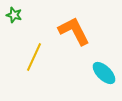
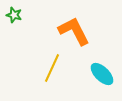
yellow line: moved 18 px right, 11 px down
cyan ellipse: moved 2 px left, 1 px down
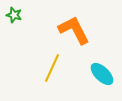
orange L-shape: moved 1 px up
